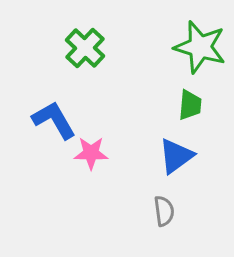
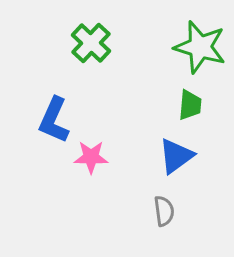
green cross: moved 6 px right, 5 px up
blue L-shape: rotated 126 degrees counterclockwise
pink star: moved 4 px down
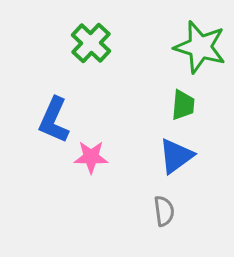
green trapezoid: moved 7 px left
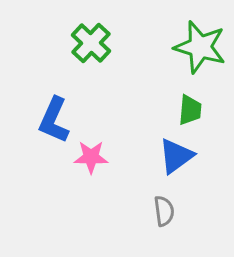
green trapezoid: moved 7 px right, 5 px down
